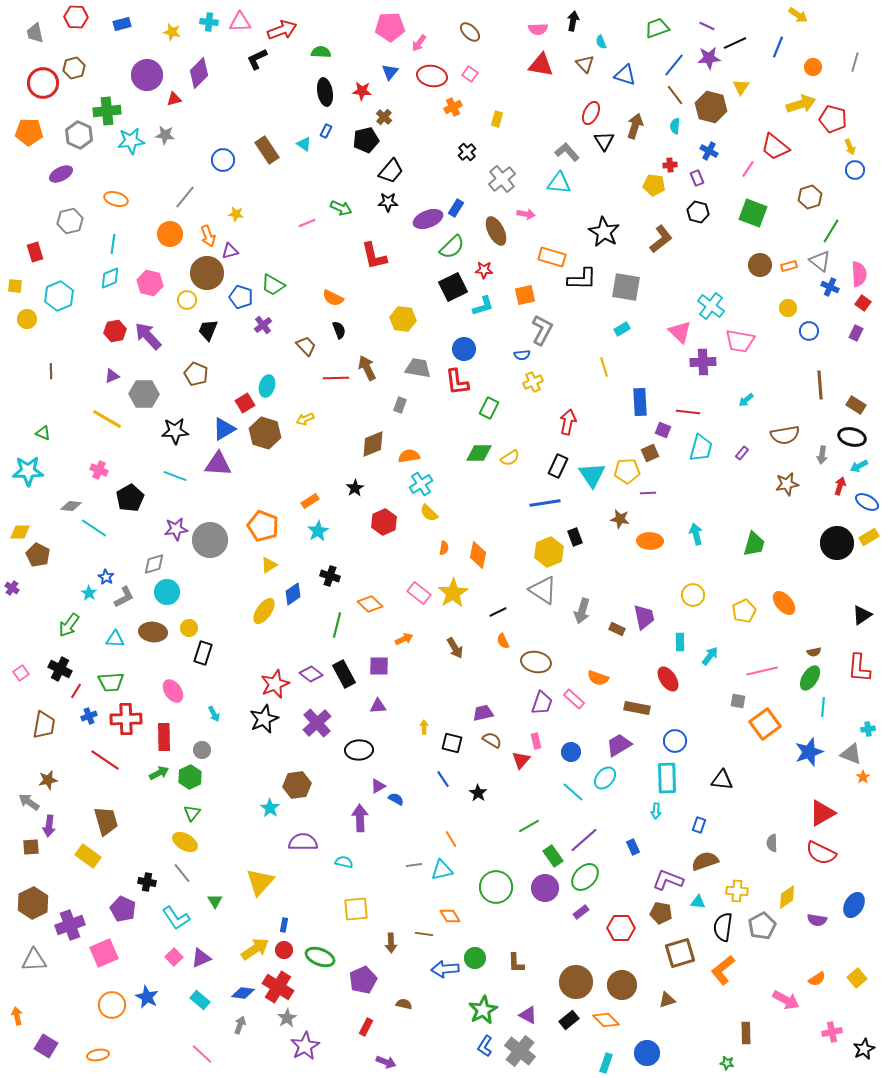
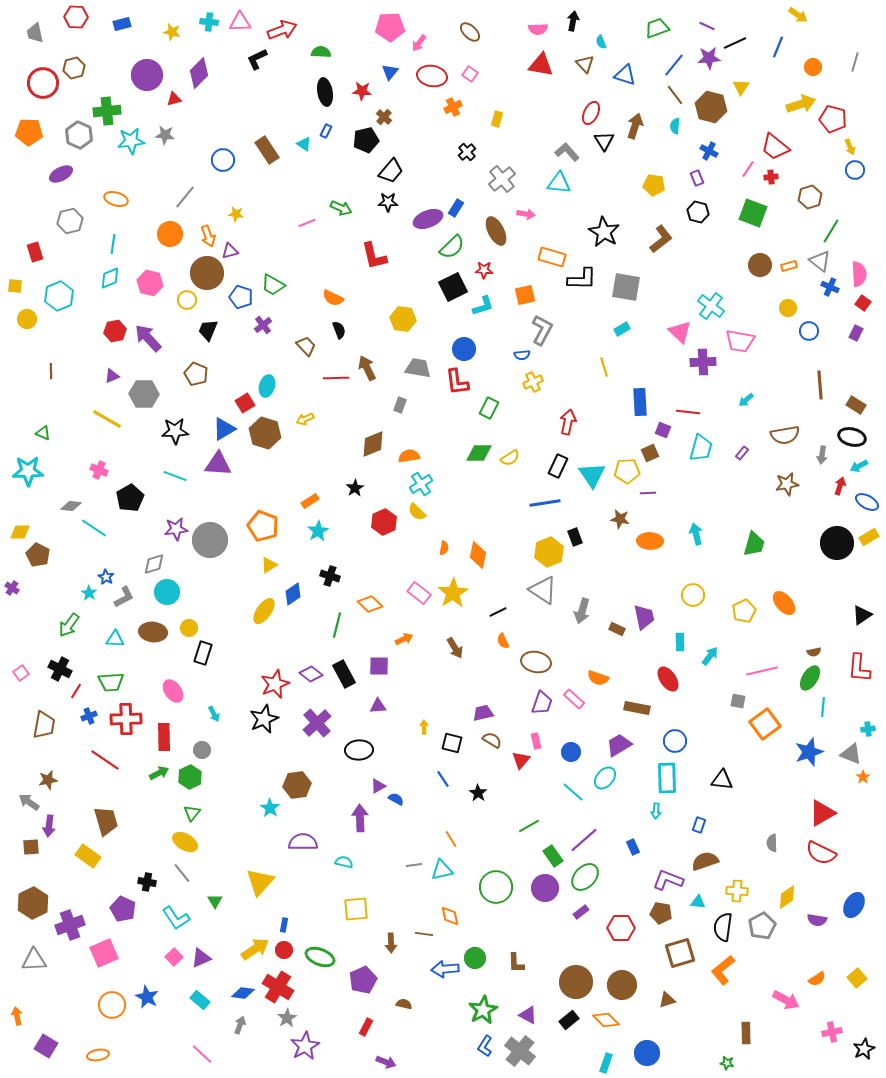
red cross at (670, 165): moved 101 px right, 12 px down
purple arrow at (148, 336): moved 2 px down
yellow semicircle at (429, 513): moved 12 px left, 1 px up
orange diamond at (450, 916): rotated 20 degrees clockwise
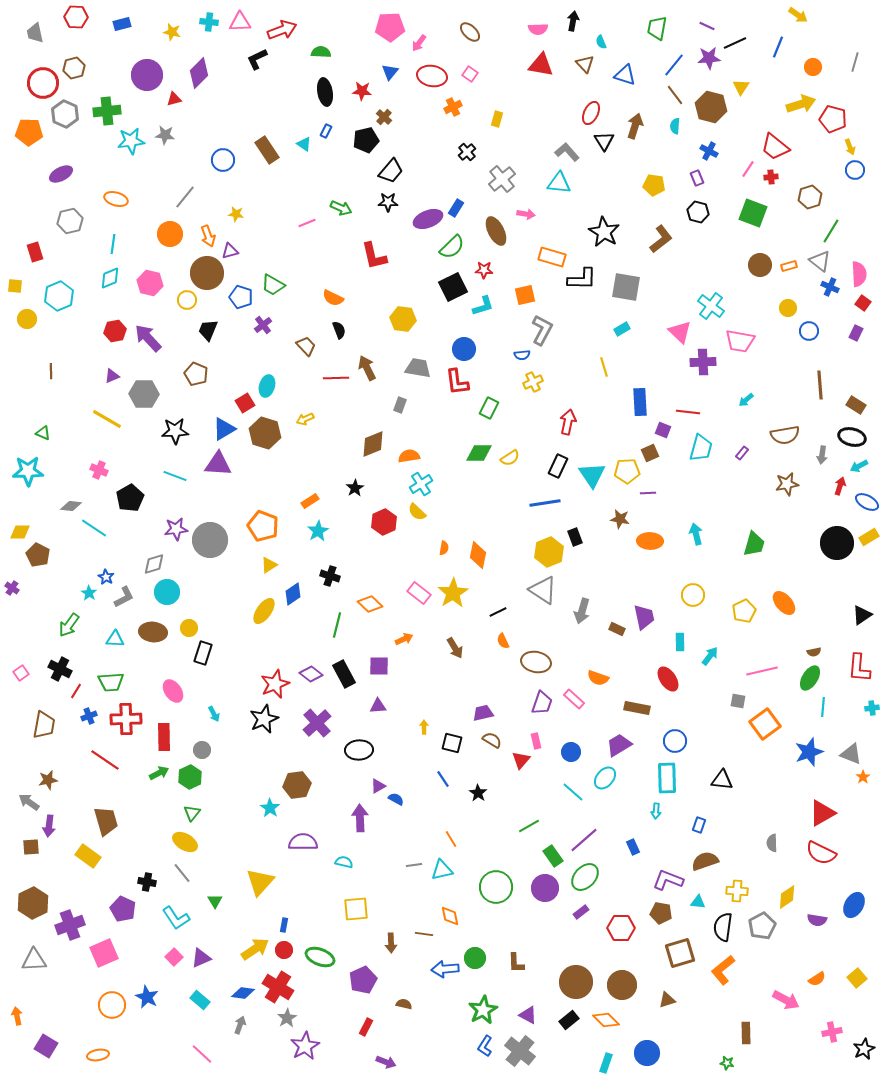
green trapezoid at (657, 28): rotated 60 degrees counterclockwise
gray hexagon at (79, 135): moved 14 px left, 21 px up
cyan cross at (868, 729): moved 4 px right, 21 px up
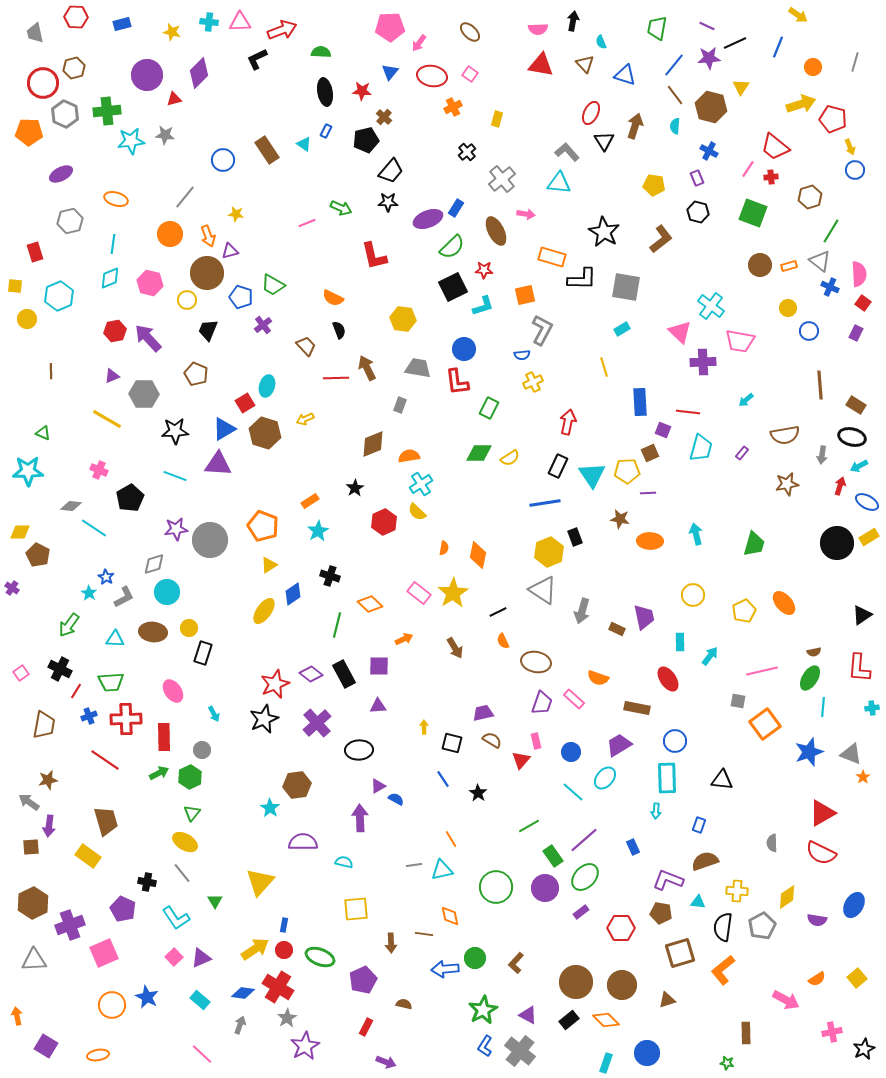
brown L-shape at (516, 963): rotated 45 degrees clockwise
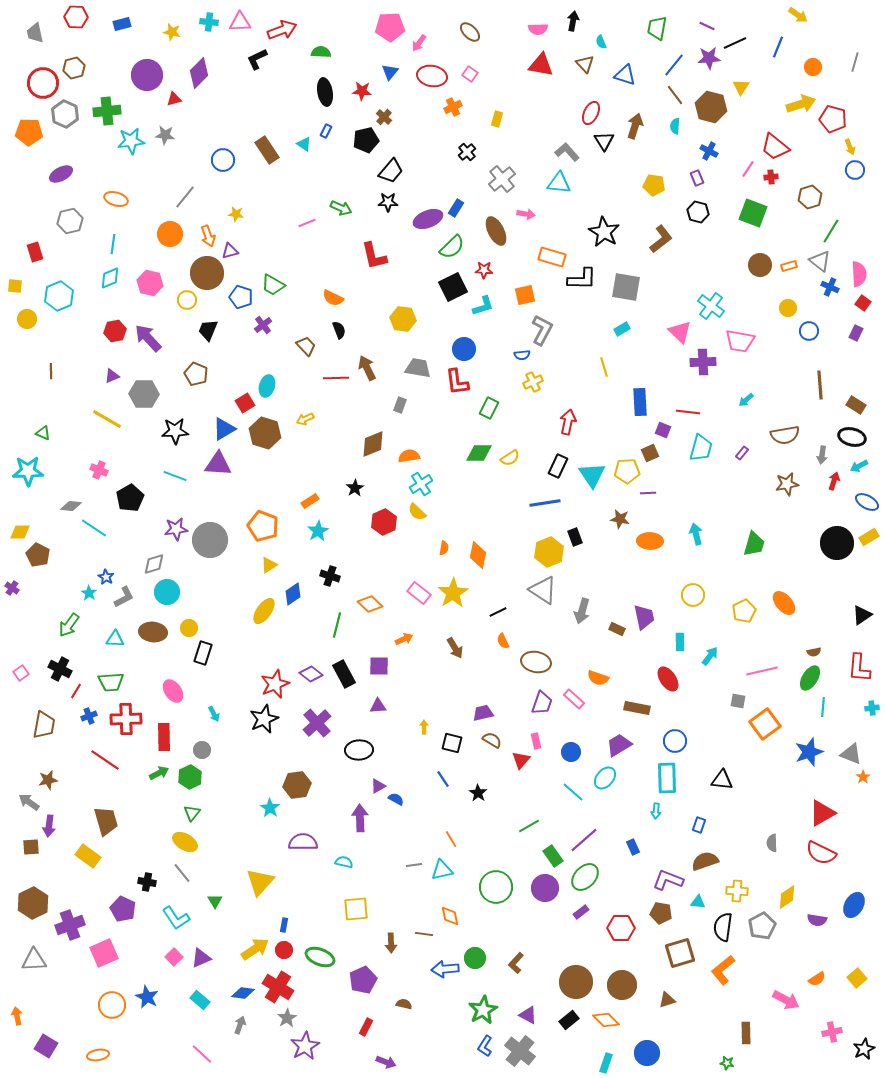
red arrow at (840, 486): moved 6 px left, 5 px up
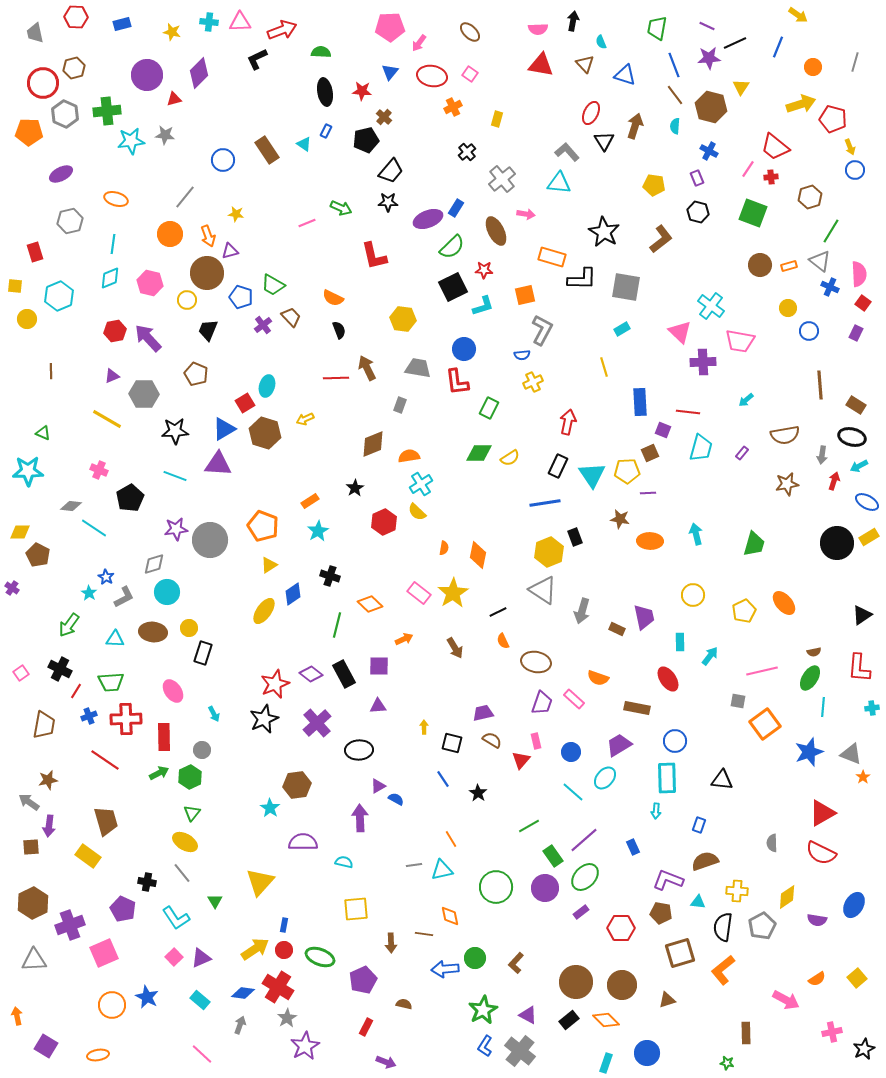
blue line at (674, 65): rotated 60 degrees counterclockwise
brown trapezoid at (306, 346): moved 15 px left, 29 px up
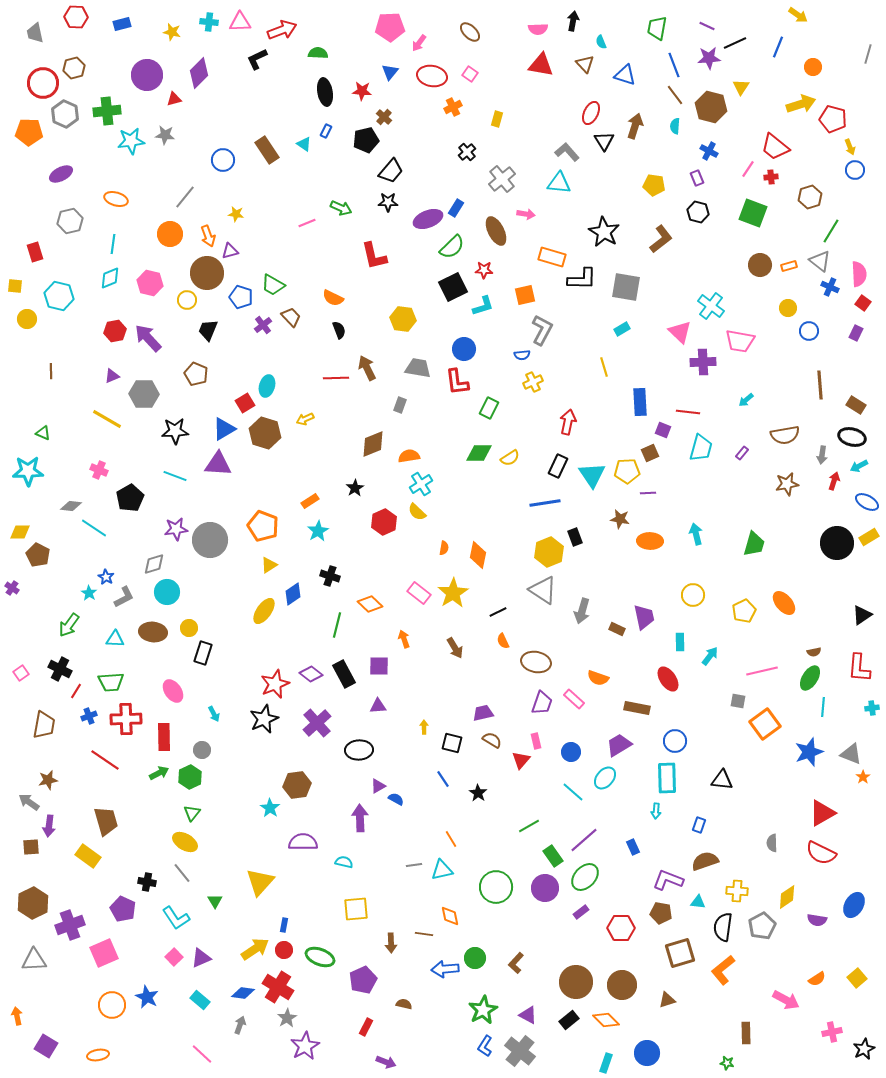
green semicircle at (321, 52): moved 3 px left, 1 px down
gray line at (855, 62): moved 13 px right, 8 px up
cyan hexagon at (59, 296): rotated 24 degrees counterclockwise
orange arrow at (404, 639): rotated 84 degrees counterclockwise
